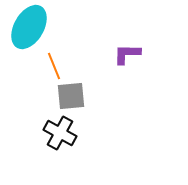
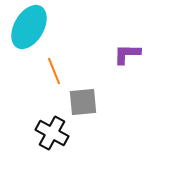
orange line: moved 5 px down
gray square: moved 12 px right, 6 px down
black cross: moved 8 px left
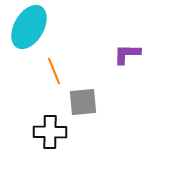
black cross: moved 2 px left, 1 px up; rotated 28 degrees counterclockwise
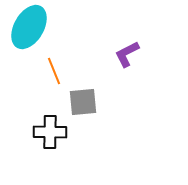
purple L-shape: rotated 28 degrees counterclockwise
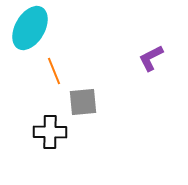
cyan ellipse: moved 1 px right, 1 px down
purple L-shape: moved 24 px right, 4 px down
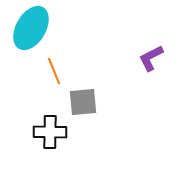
cyan ellipse: moved 1 px right
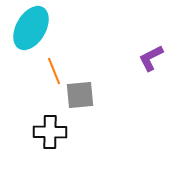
gray square: moved 3 px left, 7 px up
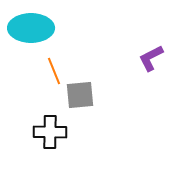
cyan ellipse: rotated 60 degrees clockwise
